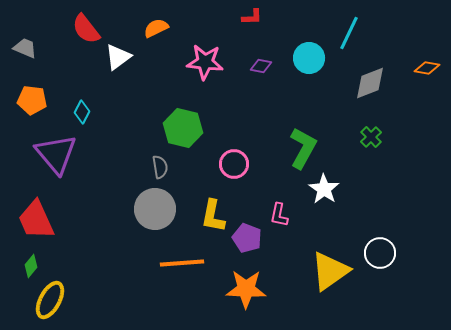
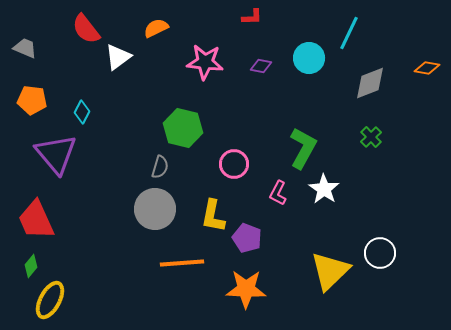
gray semicircle: rotated 25 degrees clockwise
pink L-shape: moved 1 px left, 22 px up; rotated 15 degrees clockwise
yellow triangle: rotated 9 degrees counterclockwise
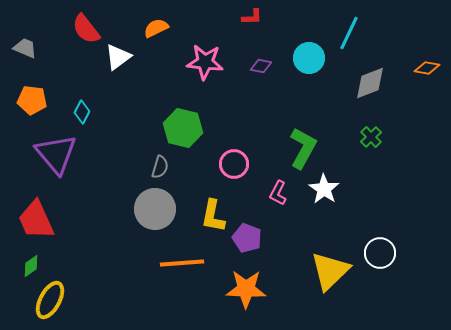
green diamond: rotated 15 degrees clockwise
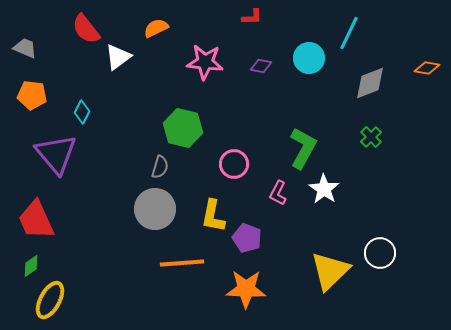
orange pentagon: moved 5 px up
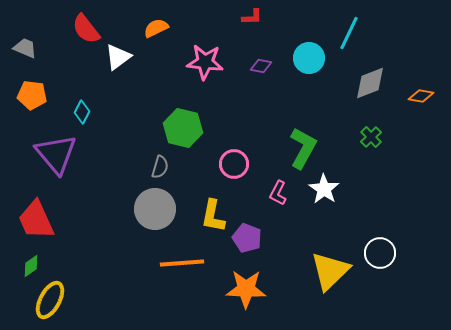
orange diamond: moved 6 px left, 28 px down
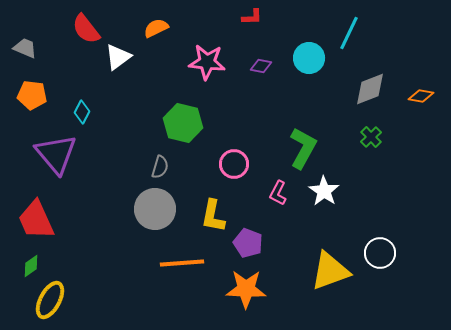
pink star: moved 2 px right
gray diamond: moved 6 px down
green hexagon: moved 5 px up
white star: moved 2 px down
purple pentagon: moved 1 px right, 5 px down
yellow triangle: rotated 24 degrees clockwise
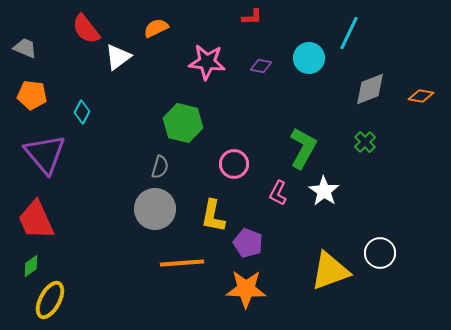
green cross: moved 6 px left, 5 px down
purple triangle: moved 11 px left
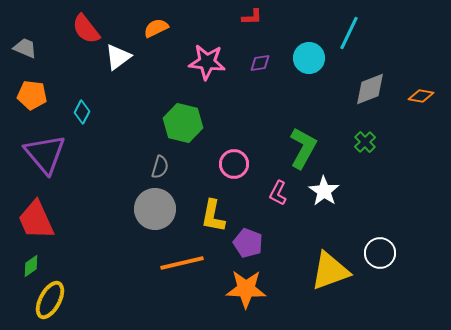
purple diamond: moved 1 px left, 3 px up; rotated 20 degrees counterclockwise
orange line: rotated 9 degrees counterclockwise
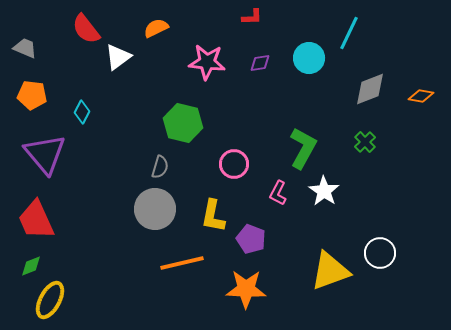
purple pentagon: moved 3 px right, 4 px up
green diamond: rotated 15 degrees clockwise
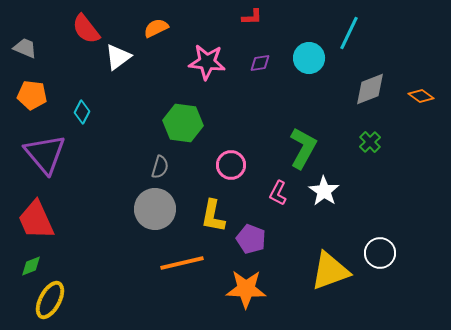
orange diamond: rotated 25 degrees clockwise
green hexagon: rotated 6 degrees counterclockwise
green cross: moved 5 px right
pink circle: moved 3 px left, 1 px down
